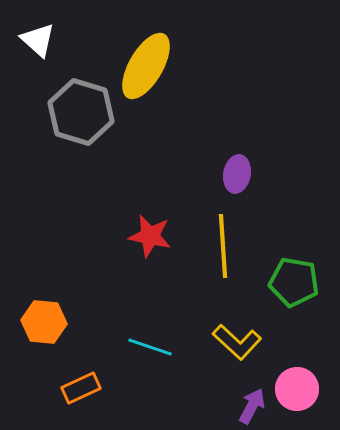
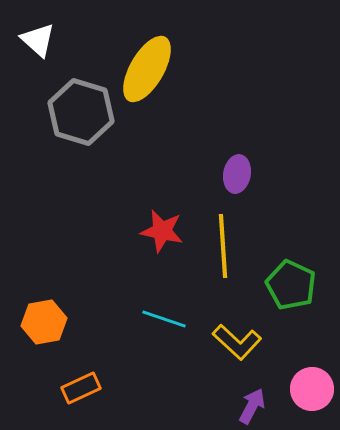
yellow ellipse: moved 1 px right, 3 px down
red star: moved 12 px right, 5 px up
green pentagon: moved 3 px left, 3 px down; rotated 15 degrees clockwise
orange hexagon: rotated 15 degrees counterclockwise
cyan line: moved 14 px right, 28 px up
pink circle: moved 15 px right
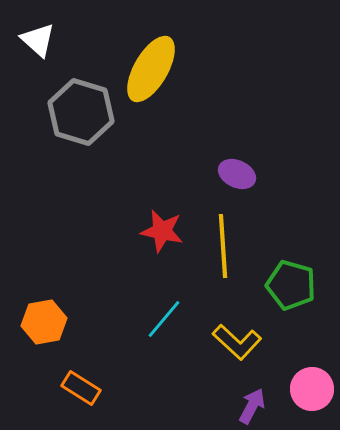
yellow ellipse: moved 4 px right
purple ellipse: rotated 75 degrees counterclockwise
green pentagon: rotated 9 degrees counterclockwise
cyan line: rotated 69 degrees counterclockwise
orange rectangle: rotated 57 degrees clockwise
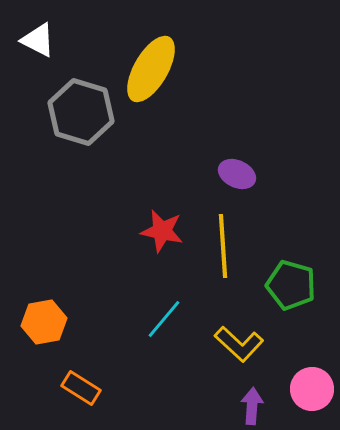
white triangle: rotated 15 degrees counterclockwise
yellow L-shape: moved 2 px right, 2 px down
purple arrow: rotated 24 degrees counterclockwise
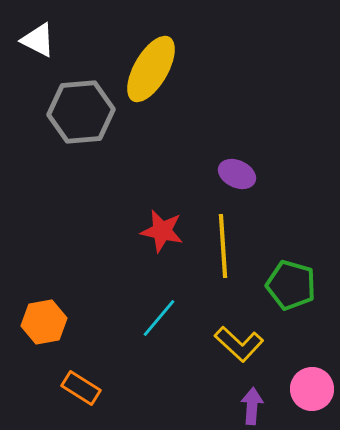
gray hexagon: rotated 22 degrees counterclockwise
cyan line: moved 5 px left, 1 px up
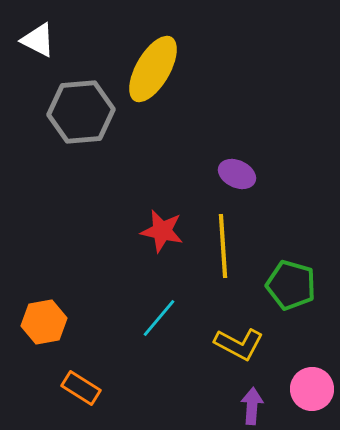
yellow ellipse: moved 2 px right
yellow L-shape: rotated 15 degrees counterclockwise
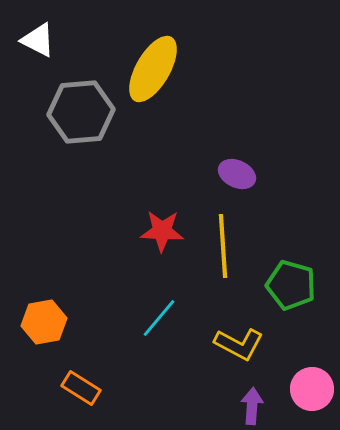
red star: rotated 9 degrees counterclockwise
